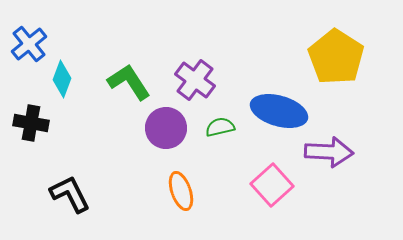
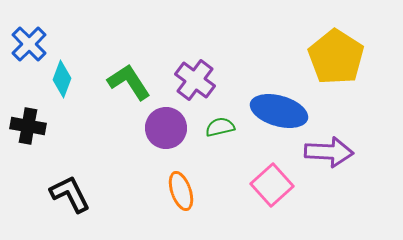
blue cross: rotated 6 degrees counterclockwise
black cross: moved 3 px left, 3 px down
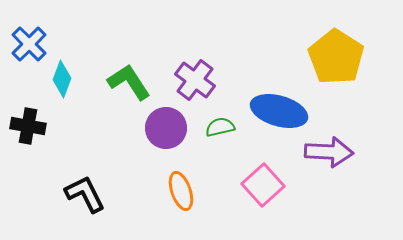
pink square: moved 9 px left
black L-shape: moved 15 px right
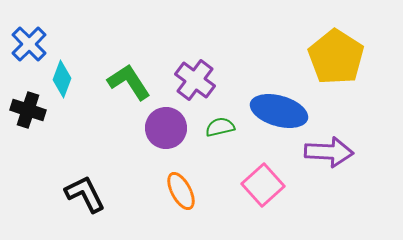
black cross: moved 16 px up; rotated 8 degrees clockwise
orange ellipse: rotated 9 degrees counterclockwise
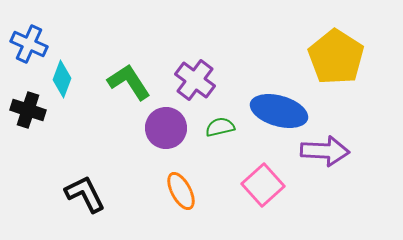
blue cross: rotated 21 degrees counterclockwise
purple arrow: moved 4 px left, 1 px up
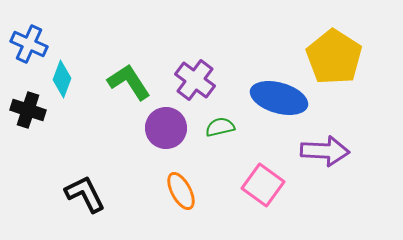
yellow pentagon: moved 2 px left
blue ellipse: moved 13 px up
pink square: rotated 12 degrees counterclockwise
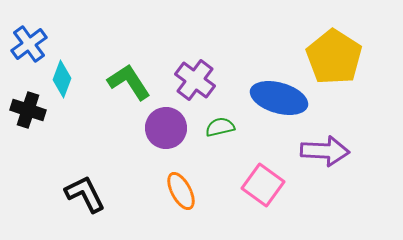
blue cross: rotated 30 degrees clockwise
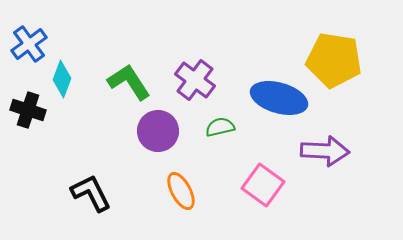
yellow pentagon: moved 3 px down; rotated 24 degrees counterclockwise
purple circle: moved 8 px left, 3 px down
black L-shape: moved 6 px right, 1 px up
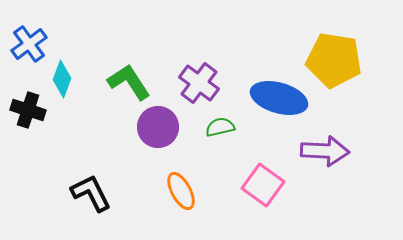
purple cross: moved 4 px right, 3 px down
purple circle: moved 4 px up
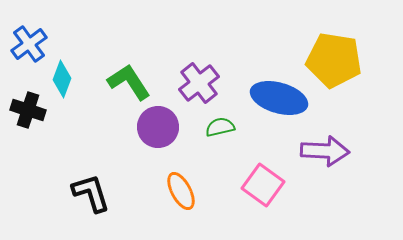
purple cross: rotated 15 degrees clockwise
black L-shape: rotated 9 degrees clockwise
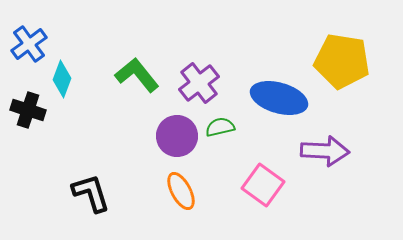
yellow pentagon: moved 8 px right, 1 px down
green L-shape: moved 8 px right, 7 px up; rotated 6 degrees counterclockwise
purple circle: moved 19 px right, 9 px down
